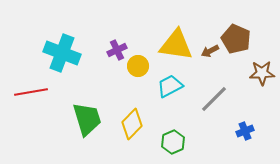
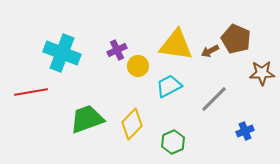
cyan trapezoid: moved 1 px left
green trapezoid: rotated 93 degrees counterclockwise
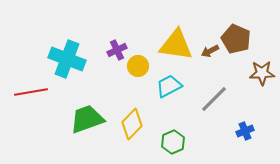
cyan cross: moved 5 px right, 6 px down
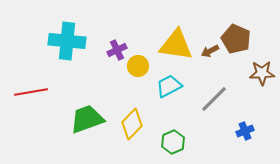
cyan cross: moved 18 px up; rotated 15 degrees counterclockwise
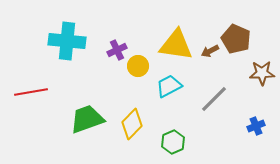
blue cross: moved 11 px right, 5 px up
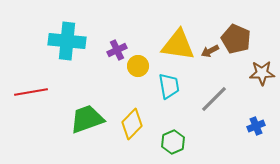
yellow triangle: moved 2 px right
cyan trapezoid: rotated 108 degrees clockwise
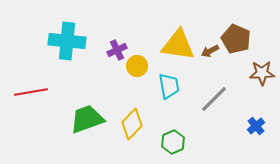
yellow circle: moved 1 px left
blue cross: rotated 18 degrees counterclockwise
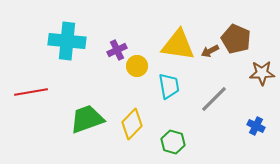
blue cross: rotated 24 degrees counterclockwise
green hexagon: rotated 20 degrees counterclockwise
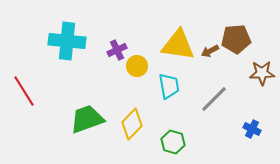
brown pentagon: rotated 28 degrees counterclockwise
red line: moved 7 px left, 1 px up; rotated 68 degrees clockwise
blue cross: moved 4 px left, 3 px down
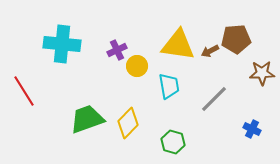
cyan cross: moved 5 px left, 3 px down
yellow diamond: moved 4 px left, 1 px up
